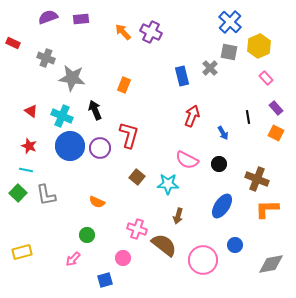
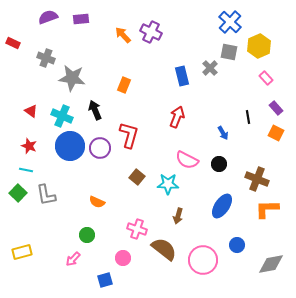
orange arrow at (123, 32): moved 3 px down
red arrow at (192, 116): moved 15 px left, 1 px down
brown semicircle at (164, 245): moved 4 px down
blue circle at (235, 245): moved 2 px right
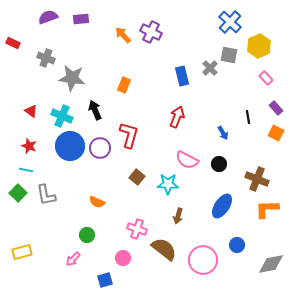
gray square at (229, 52): moved 3 px down
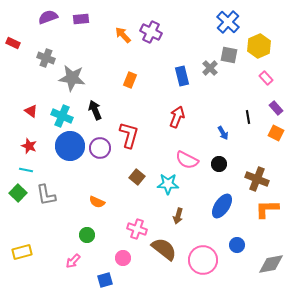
blue cross at (230, 22): moved 2 px left
orange rectangle at (124, 85): moved 6 px right, 5 px up
pink arrow at (73, 259): moved 2 px down
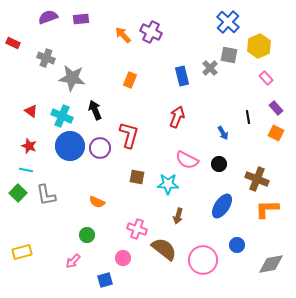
brown square at (137, 177): rotated 28 degrees counterclockwise
